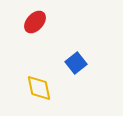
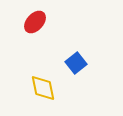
yellow diamond: moved 4 px right
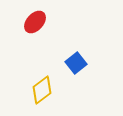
yellow diamond: moved 1 px left, 2 px down; rotated 64 degrees clockwise
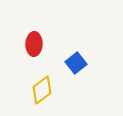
red ellipse: moved 1 px left, 22 px down; rotated 40 degrees counterclockwise
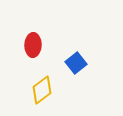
red ellipse: moved 1 px left, 1 px down
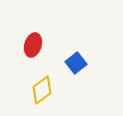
red ellipse: rotated 15 degrees clockwise
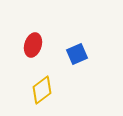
blue square: moved 1 px right, 9 px up; rotated 15 degrees clockwise
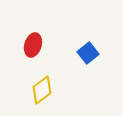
blue square: moved 11 px right, 1 px up; rotated 15 degrees counterclockwise
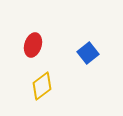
yellow diamond: moved 4 px up
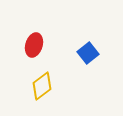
red ellipse: moved 1 px right
